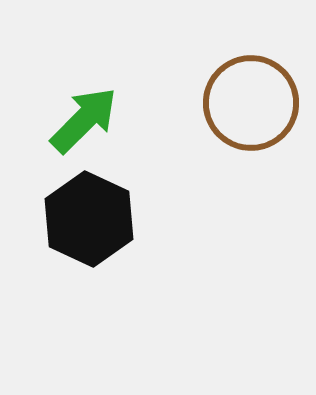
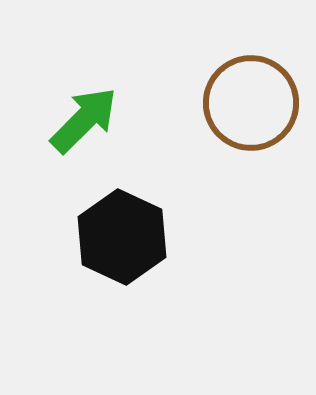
black hexagon: moved 33 px right, 18 px down
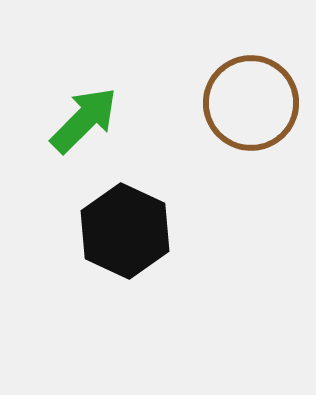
black hexagon: moved 3 px right, 6 px up
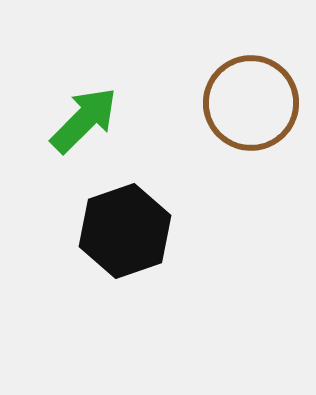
black hexagon: rotated 16 degrees clockwise
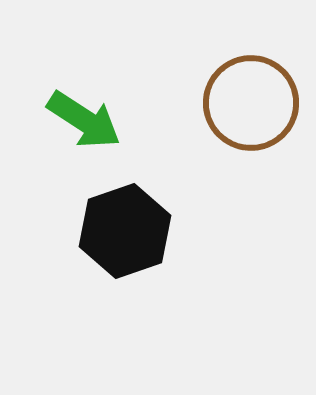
green arrow: rotated 78 degrees clockwise
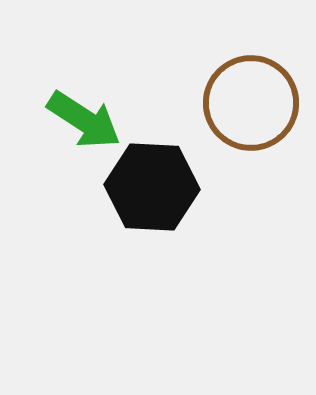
black hexagon: moved 27 px right, 44 px up; rotated 22 degrees clockwise
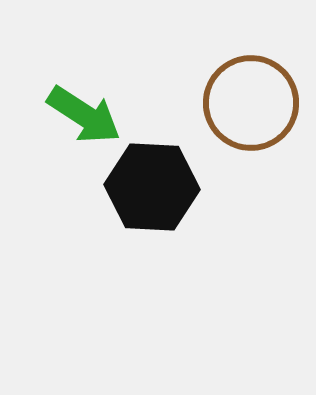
green arrow: moved 5 px up
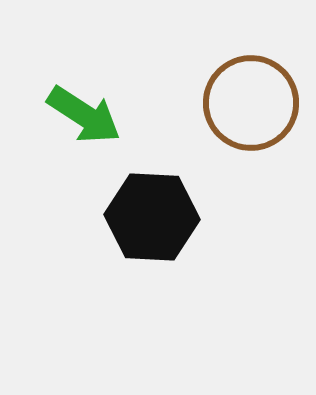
black hexagon: moved 30 px down
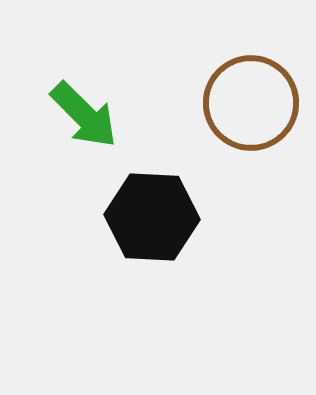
green arrow: rotated 12 degrees clockwise
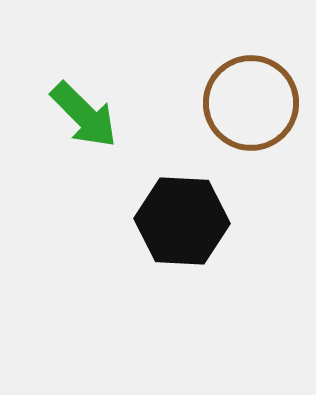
black hexagon: moved 30 px right, 4 px down
